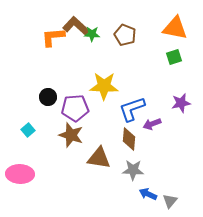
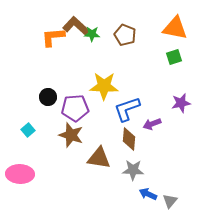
blue L-shape: moved 5 px left
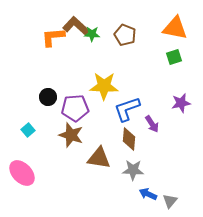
purple arrow: rotated 102 degrees counterclockwise
pink ellipse: moved 2 px right, 1 px up; rotated 44 degrees clockwise
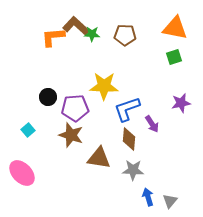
brown pentagon: rotated 20 degrees counterclockwise
blue arrow: moved 3 px down; rotated 48 degrees clockwise
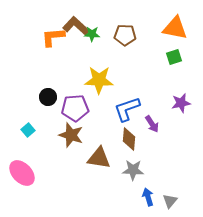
yellow star: moved 5 px left, 6 px up
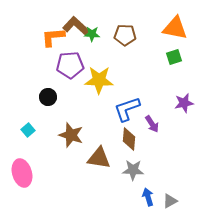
purple star: moved 3 px right
purple pentagon: moved 5 px left, 43 px up
pink ellipse: rotated 28 degrees clockwise
gray triangle: rotated 21 degrees clockwise
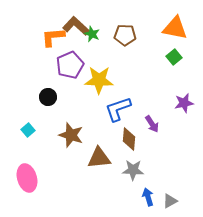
green star: rotated 21 degrees clockwise
green square: rotated 21 degrees counterclockwise
purple pentagon: rotated 20 degrees counterclockwise
blue L-shape: moved 9 px left
brown triangle: rotated 15 degrees counterclockwise
pink ellipse: moved 5 px right, 5 px down
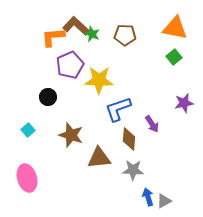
gray triangle: moved 6 px left
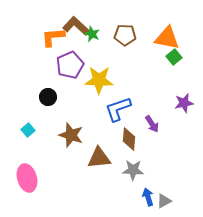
orange triangle: moved 8 px left, 10 px down
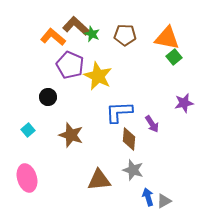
orange L-shape: rotated 45 degrees clockwise
purple pentagon: rotated 24 degrees counterclockwise
yellow star: moved 1 px left, 4 px up; rotated 24 degrees clockwise
blue L-shape: moved 1 px right, 3 px down; rotated 16 degrees clockwise
brown triangle: moved 22 px down
gray star: rotated 15 degrees clockwise
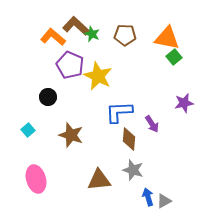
pink ellipse: moved 9 px right, 1 px down
